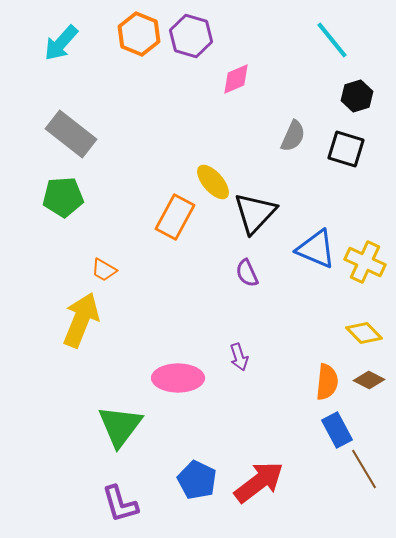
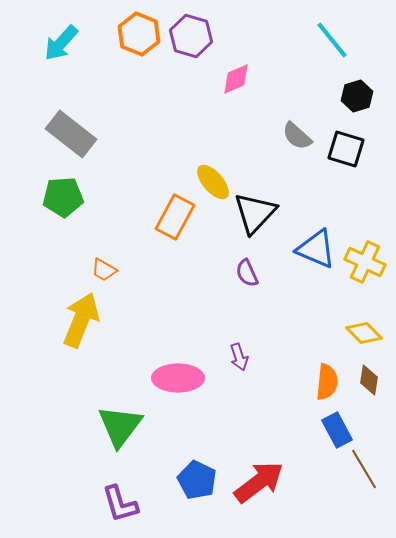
gray semicircle: moved 4 px right; rotated 108 degrees clockwise
brown diamond: rotated 72 degrees clockwise
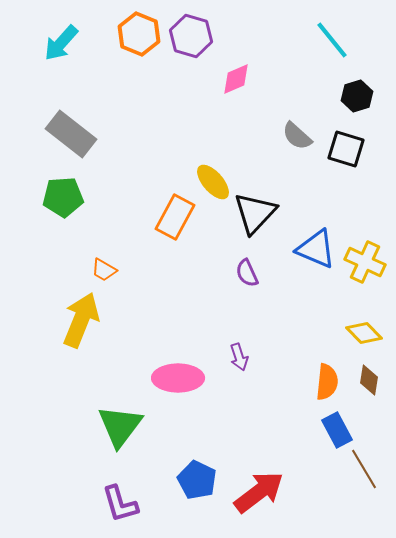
red arrow: moved 10 px down
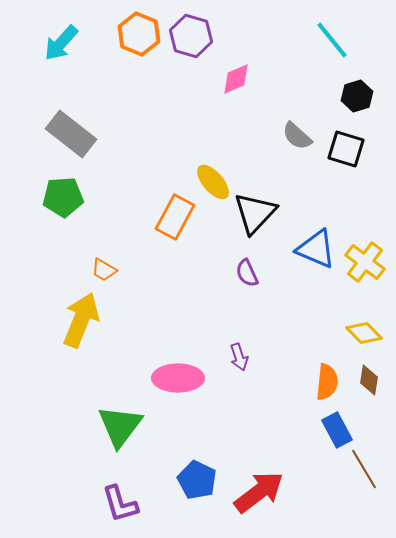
yellow cross: rotated 12 degrees clockwise
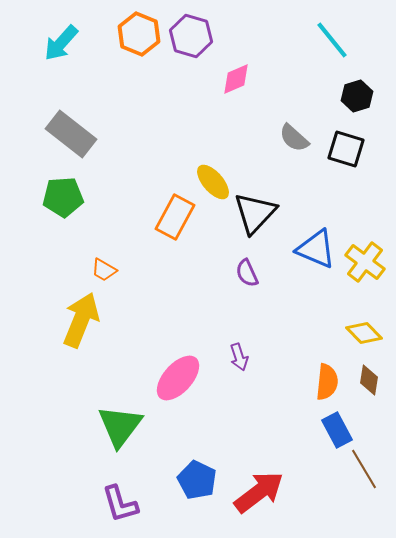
gray semicircle: moved 3 px left, 2 px down
pink ellipse: rotated 48 degrees counterclockwise
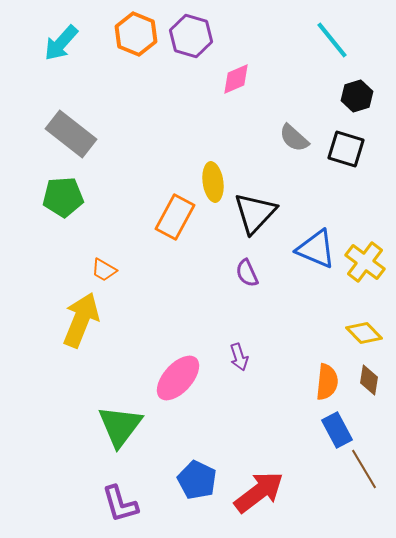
orange hexagon: moved 3 px left
yellow ellipse: rotated 33 degrees clockwise
